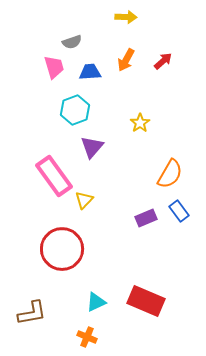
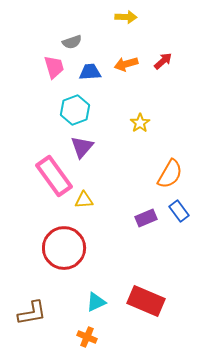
orange arrow: moved 4 px down; rotated 45 degrees clockwise
purple triangle: moved 10 px left
yellow triangle: rotated 42 degrees clockwise
red circle: moved 2 px right, 1 px up
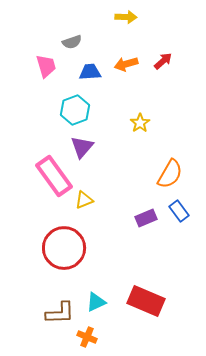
pink trapezoid: moved 8 px left, 1 px up
yellow triangle: rotated 18 degrees counterclockwise
brown L-shape: moved 28 px right; rotated 8 degrees clockwise
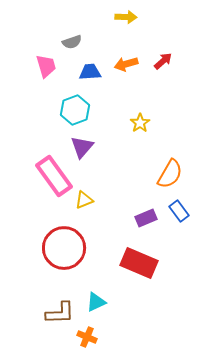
red rectangle: moved 7 px left, 38 px up
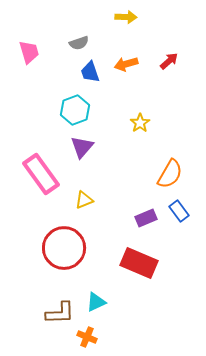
gray semicircle: moved 7 px right, 1 px down
red arrow: moved 6 px right
pink trapezoid: moved 17 px left, 14 px up
blue trapezoid: rotated 105 degrees counterclockwise
pink rectangle: moved 13 px left, 2 px up
